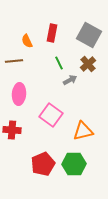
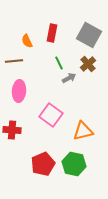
gray arrow: moved 1 px left, 2 px up
pink ellipse: moved 3 px up
green hexagon: rotated 15 degrees clockwise
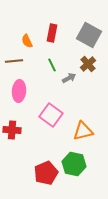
green line: moved 7 px left, 2 px down
red pentagon: moved 3 px right, 9 px down
